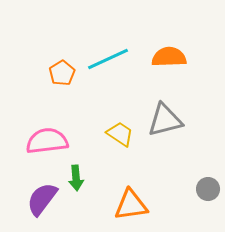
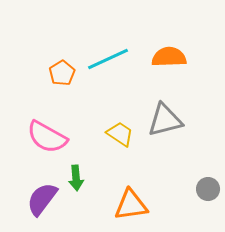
pink semicircle: moved 4 px up; rotated 144 degrees counterclockwise
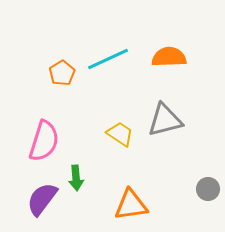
pink semicircle: moved 3 px left, 4 px down; rotated 102 degrees counterclockwise
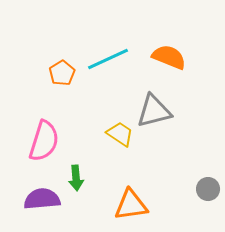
orange semicircle: rotated 24 degrees clockwise
gray triangle: moved 11 px left, 9 px up
purple semicircle: rotated 48 degrees clockwise
